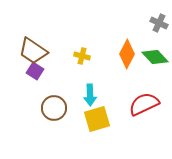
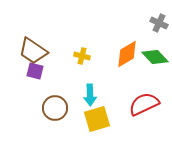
orange diamond: rotated 32 degrees clockwise
purple square: rotated 18 degrees counterclockwise
brown circle: moved 1 px right
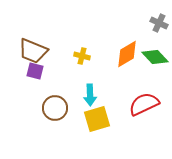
brown trapezoid: rotated 12 degrees counterclockwise
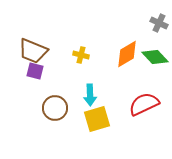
yellow cross: moved 1 px left, 1 px up
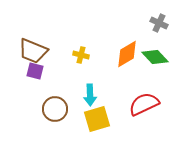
brown circle: moved 1 px down
